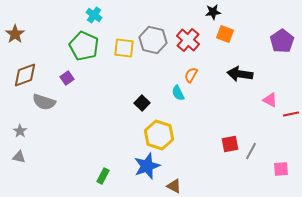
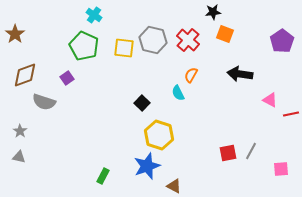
red square: moved 2 px left, 9 px down
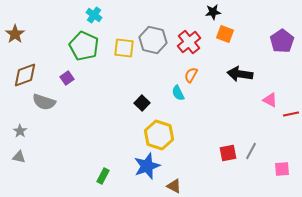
red cross: moved 1 px right, 2 px down; rotated 10 degrees clockwise
pink square: moved 1 px right
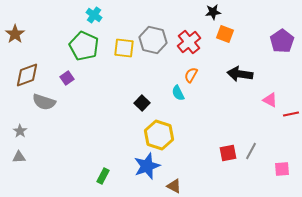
brown diamond: moved 2 px right
gray triangle: rotated 16 degrees counterclockwise
